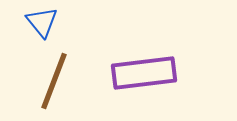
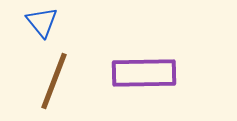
purple rectangle: rotated 6 degrees clockwise
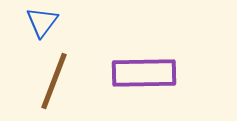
blue triangle: rotated 16 degrees clockwise
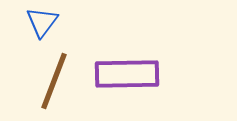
purple rectangle: moved 17 px left, 1 px down
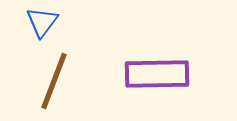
purple rectangle: moved 30 px right
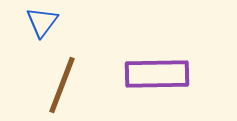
brown line: moved 8 px right, 4 px down
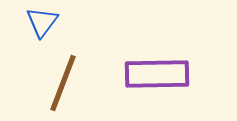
brown line: moved 1 px right, 2 px up
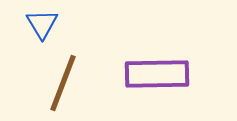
blue triangle: moved 2 px down; rotated 8 degrees counterclockwise
